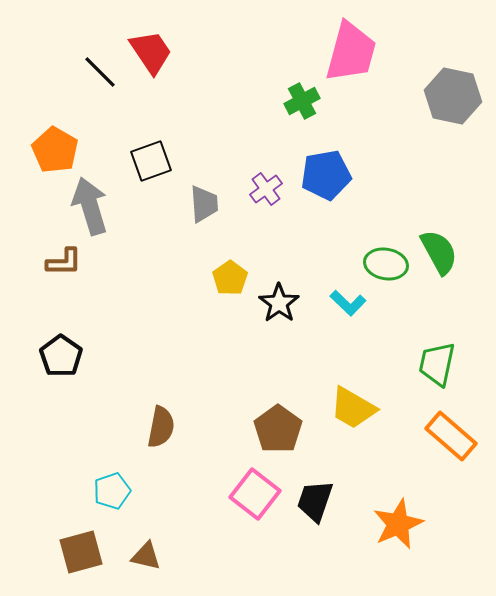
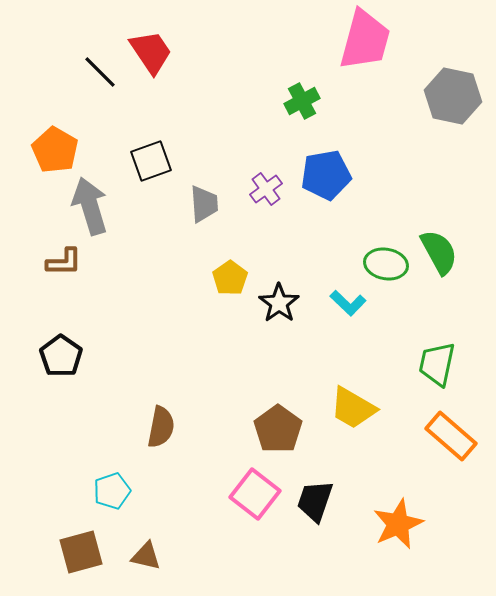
pink trapezoid: moved 14 px right, 12 px up
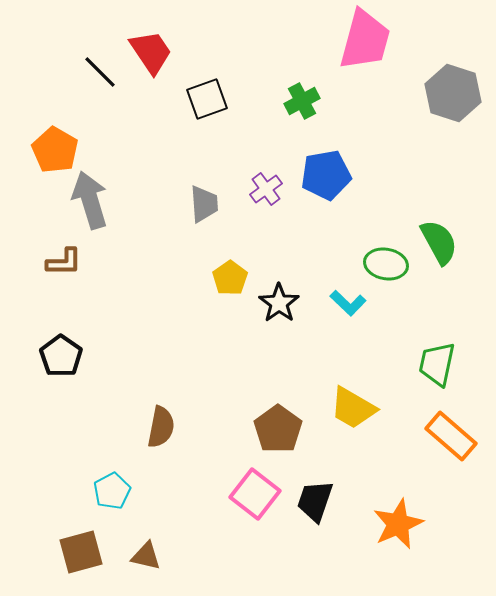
gray hexagon: moved 3 px up; rotated 6 degrees clockwise
black square: moved 56 px right, 62 px up
gray arrow: moved 6 px up
green semicircle: moved 10 px up
cyan pentagon: rotated 9 degrees counterclockwise
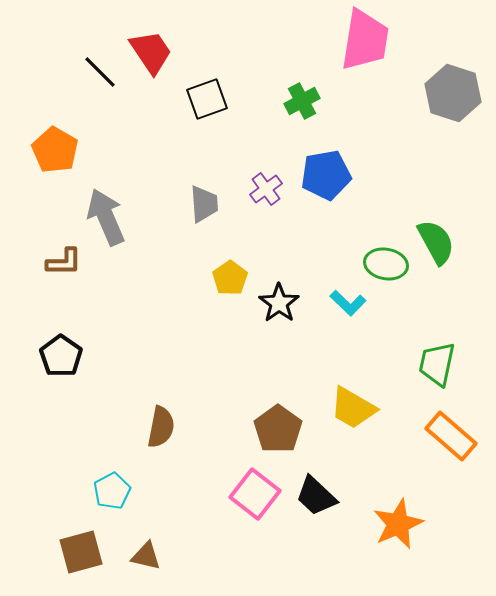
pink trapezoid: rotated 6 degrees counterclockwise
gray arrow: moved 16 px right, 17 px down; rotated 6 degrees counterclockwise
green semicircle: moved 3 px left
black trapezoid: moved 1 px right, 5 px up; rotated 66 degrees counterclockwise
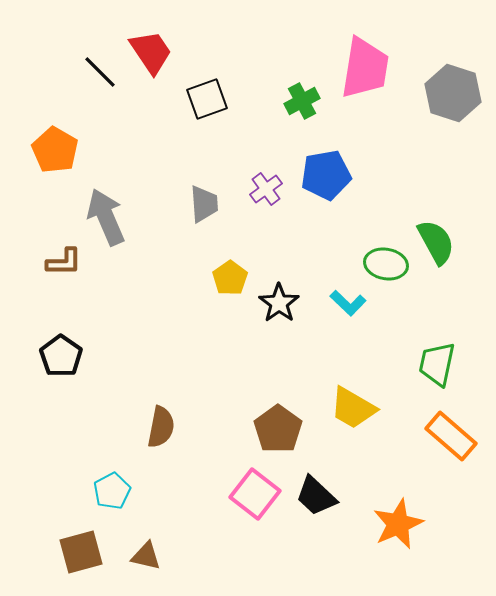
pink trapezoid: moved 28 px down
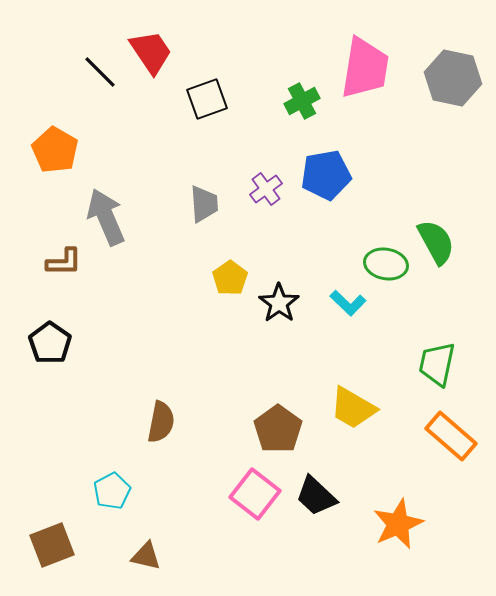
gray hexagon: moved 15 px up; rotated 6 degrees counterclockwise
black pentagon: moved 11 px left, 13 px up
brown semicircle: moved 5 px up
brown square: moved 29 px left, 7 px up; rotated 6 degrees counterclockwise
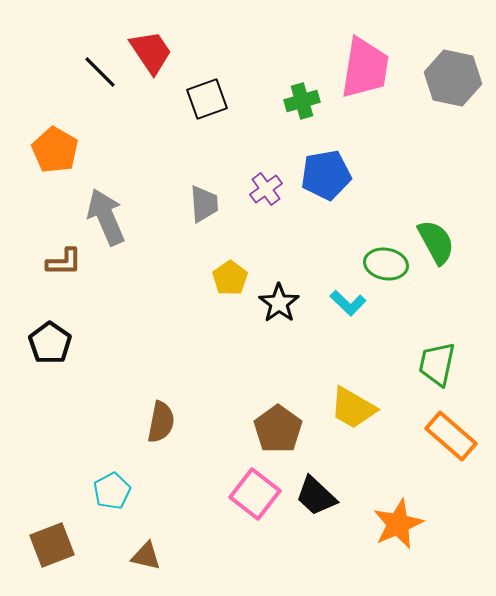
green cross: rotated 12 degrees clockwise
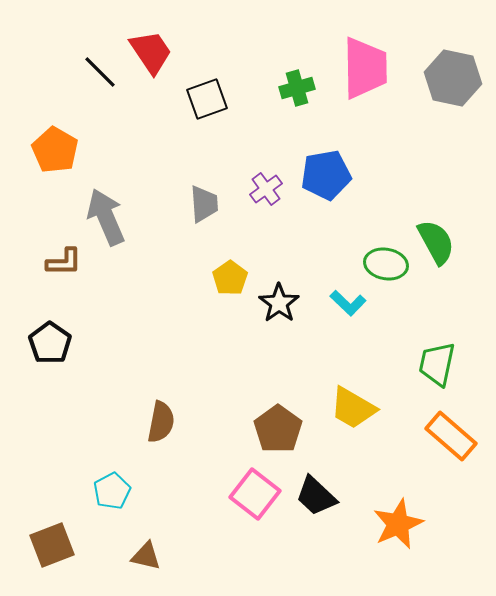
pink trapezoid: rotated 10 degrees counterclockwise
green cross: moved 5 px left, 13 px up
